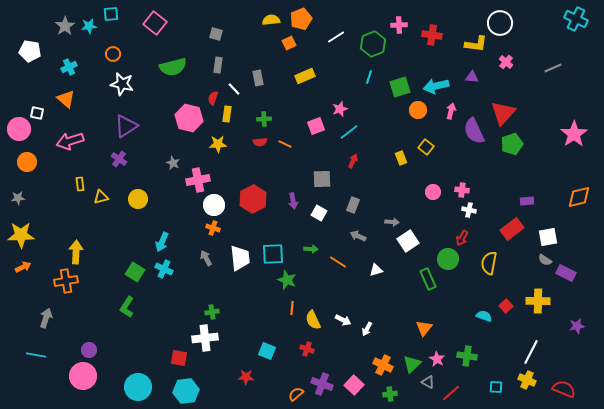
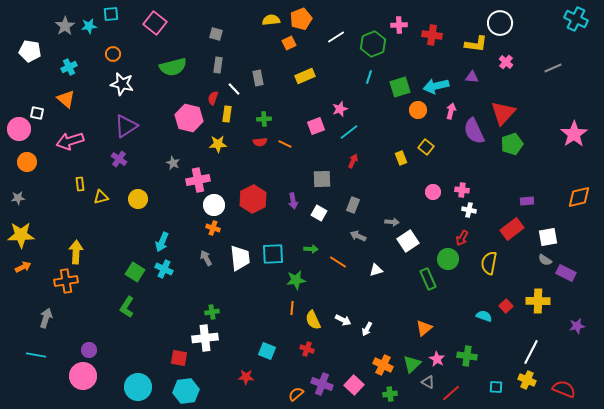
green star at (287, 280): moved 9 px right; rotated 30 degrees counterclockwise
orange triangle at (424, 328): rotated 12 degrees clockwise
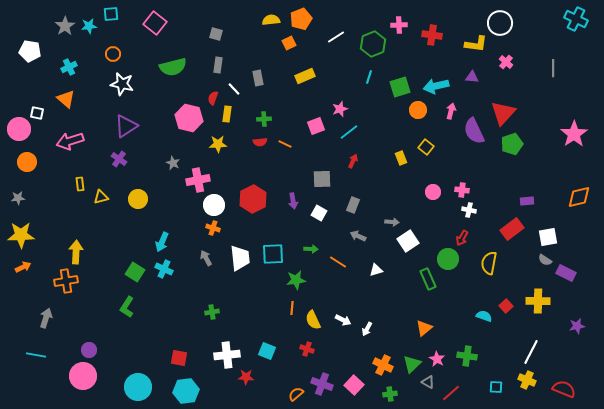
gray line at (553, 68): rotated 66 degrees counterclockwise
white cross at (205, 338): moved 22 px right, 17 px down
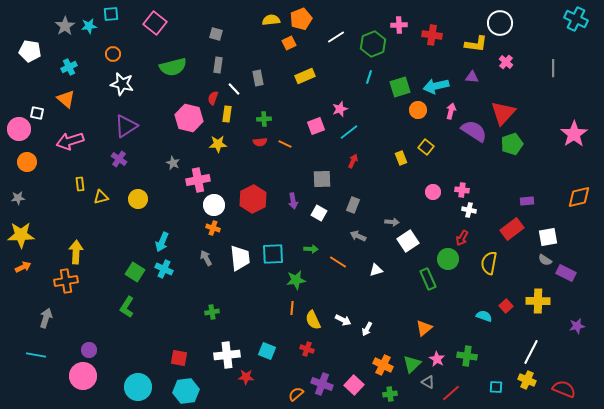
purple semicircle at (474, 131): rotated 148 degrees clockwise
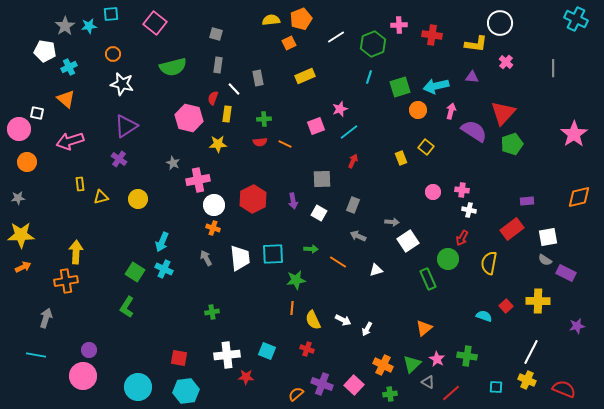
white pentagon at (30, 51): moved 15 px right
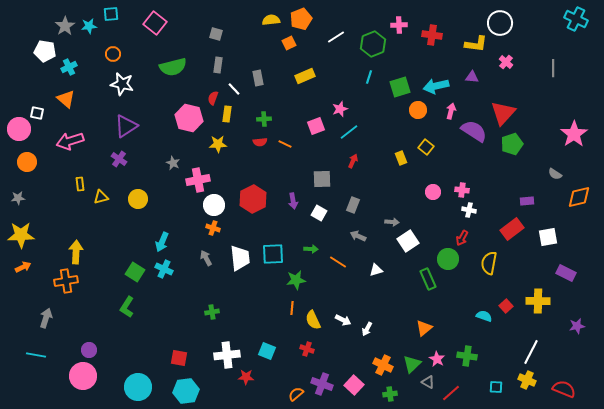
gray semicircle at (545, 260): moved 10 px right, 86 px up
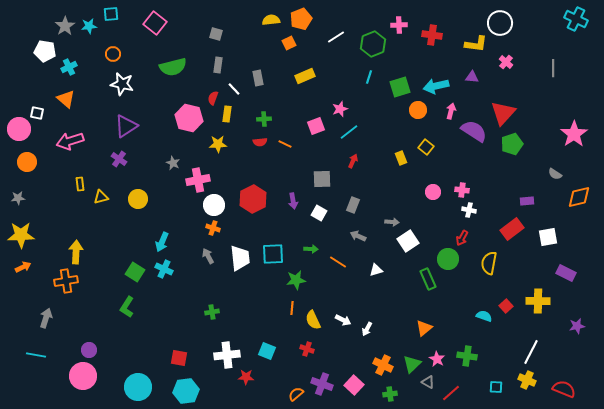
gray arrow at (206, 258): moved 2 px right, 2 px up
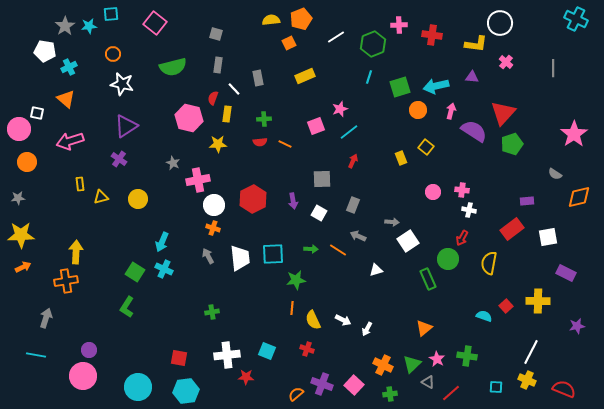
orange line at (338, 262): moved 12 px up
